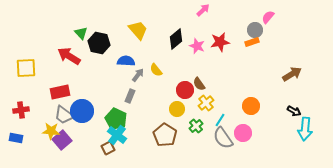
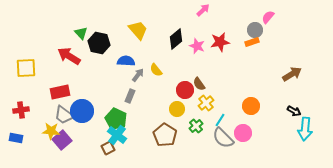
gray semicircle: rotated 10 degrees counterclockwise
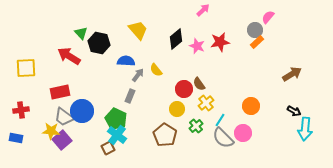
orange rectangle: moved 5 px right; rotated 24 degrees counterclockwise
red circle: moved 1 px left, 1 px up
gray trapezoid: moved 2 px down
